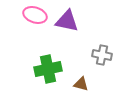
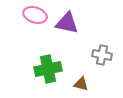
purple triangle: moved 2 px down
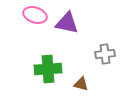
gray cross: moved 3 px right, 1 px up; rotated 18 degrees counterclockwise
green cross: rotated 8 degrees clockwise
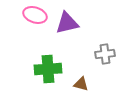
purple triangle: rotated 25 degrees counterclockwise
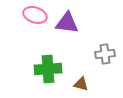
purple triangle: rotated 20 degrees clockwise
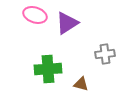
purple triangle: rotated 40 degrees counterclockwise
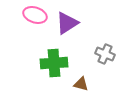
gray cross: rotated 30 degrees clockwise
green cross: moved 6 px right, 6 px up
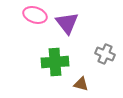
purple triangle: rotated 35 degrees counterclockwise
green cross: moved 1 px right, 1 px up
